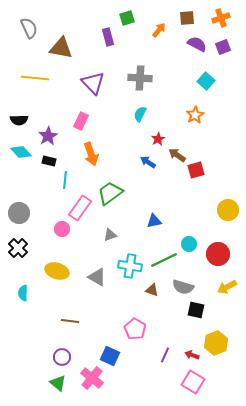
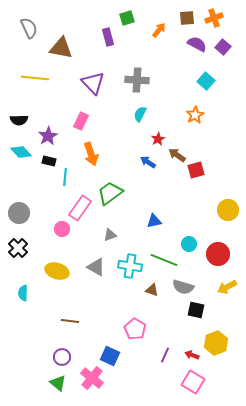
orange cross at (221, 18): moved 7 px left
purple square at (223, 47): rotated 28 degrees counterclockwise
gray cross at (140, 78): moved 3 px left, 2 px down
cyan line at (65, 180): moved 3 px up
green line at (164, 260): rotated 48 degrees clockwise
gray triangle at (97, 277): moved 1 px left, 10 px up
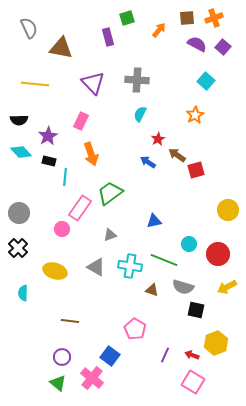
yellow line at (35, 78): moved 6 px down
yellow ellipse at (57, 271): moved 2 px left
blue square at (110, 356): rotated 12 degrees clockwise
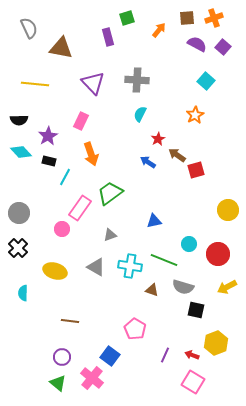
cyan line at (65, 177): rotated 24 degrees clockwise
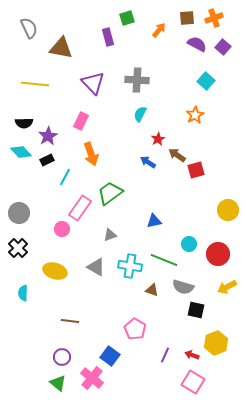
black semicircle at (19, 120): moved 5 px right, 3 px down
black rectangle at (49, 161): moved 2 px left, 1 px up; rotated 40 degrees counterclockwise
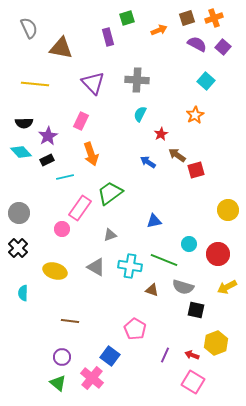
brown square at (187, 18): rotated 14 degrees counterclockwise
orange arrow at (159, 30): rotated 28 degrees clockwise
red star at (158, 139): moved 3 px right, 5 px up
cyan line at (65, 177): rotated 48 degrees clockwise
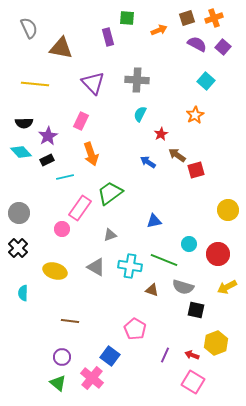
green square at (127, 18): rotated 21 degrees clockwise
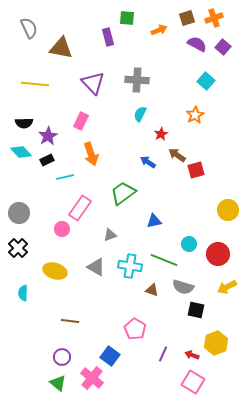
green trapezoid at (110, 193): moved 13 px right
purple line at (165, 355): moved 2 px left, 1 px up
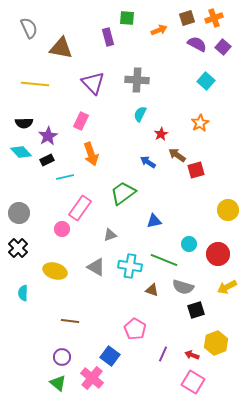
orange star at (195, 115): moved 5 px right, 8 px down
black square at (196, 310): rotated 30 degrees counterclockwise
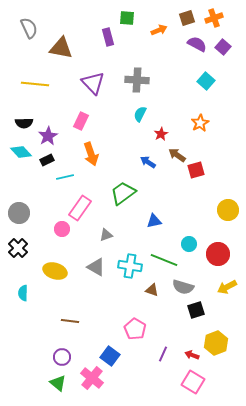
gray triangle at (110, 235): moved 4 px left
